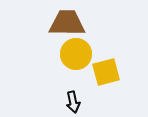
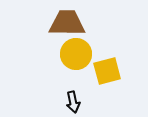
yellow square: moved 1 px right, 1 px up
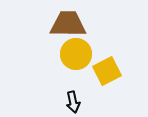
brown trapezoid: moved 1 px right, 1 px down
yellow square: rotated 12 degrees counterclockwise
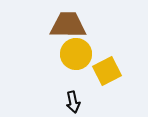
brown trapezoid: moved 1 px down
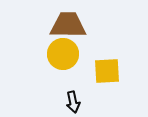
yellow circle: moved 13 px left
yellow square: rotated 24 degrees clockwise
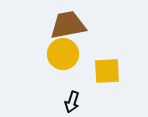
brown trapezoid: rotated 12 degrees counterclockwise
black arrow: moved 1 px left; rotated 30 degrees clockwise
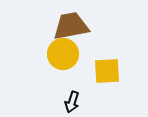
brown trapezoid: moved 3 px right, 1 px down
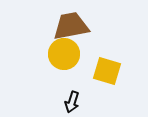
yellow circle: moved 1 px right
yellow square: rotated 20 degrees clockwise
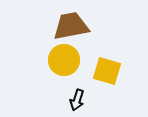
yellow circle: moved 6 px down
black arrow: moved 5 px right, 2 px up
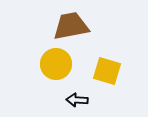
yellow circle: moved 8 px left, 4 px down
black arrow: rotated 75 degrees clockwise
